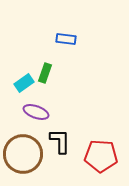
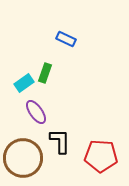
blue rectangle: rotated 18 degrees clockwise
purple ellipse: rotated 35 degrees clockwise
brown circle: moved 4 px down
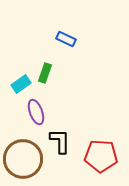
cyan rectangle: moved 3 px left, 1 px down
purple ellipse: rotated 15 degrees clockwise
brown circle: moved 1 px down
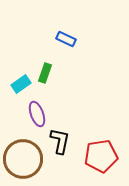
purple ellipse: moved 1 px right, 2 px down
black L-shape: rotated 12 degrees clockwise
red pentagon: rotated 12 degrees counterclockwise
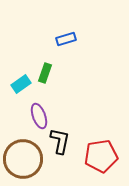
blue rectangle: rotated 42 degrees counterclockwise
purple ellipse: moved 2 px right, 2 px down
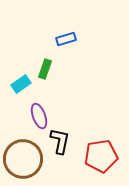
green rectangle: moved 4 px up
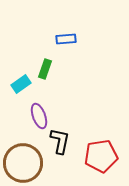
blue rectangle: rotated 12 degrees clockwise
brown circle: moved 4 px down
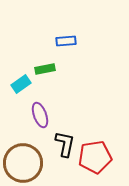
blue rectangle: moved 2 px down
green rectangle: rotated 60 degrees clockwise
purple ellipse: moved 1 px right, 1 px up
black L-shape: moved 5 px right, 3 px down
red pentagon: moved 6 px left, 1 px down
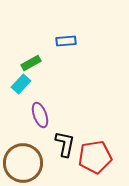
green rectangle: moved 14 px left, 6 px up; rotated 18 degrees counterclockwise
cyan rectangle: rotated 12 degrees counterclockwise
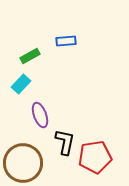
green rectangle: moved 1 px left, 7 px up
black L-shape: moved 2 px up
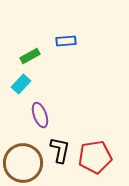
black L-shape: moved 5 px left, 8 px down
